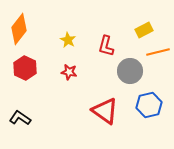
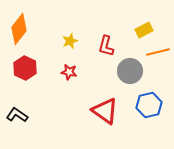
yellow star: moved 2 px right, 1 px down; rotated 21 degrees clockwise
black L-shape: moved 3 px left, 3 px up
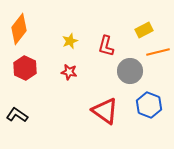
blue hexagon: rotated 25 degrees counterclockwise
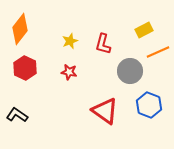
orange diamond: moved 1 px right
red L-shape: moved 3 px left, 2 px up
orange line: rotated 10 degrees counterclockwise
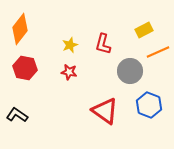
yellow star: moved 4 px down
red hexagon: rotated 15 degrees counterclockwise
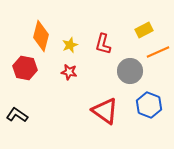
orange diamond: moved 21 px right, 7 px down; rotated 24 degrees counterclockwise
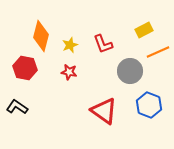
red L-shape: rotated 35 degrees counterclockwise
red triangle: moved 1 px left
black L-shape: moved 8 px up
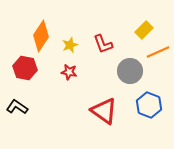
yellow rectangle: rotated 18 degrees counterclockwise
orange diamond: rotated 20 degrees clockwise
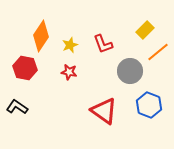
yellow rectangle: moved 1 px right
orange line: rotated 15 degrees counterclockwise
